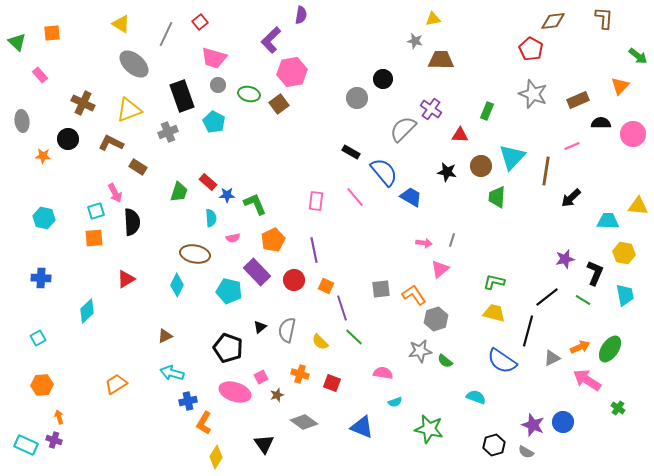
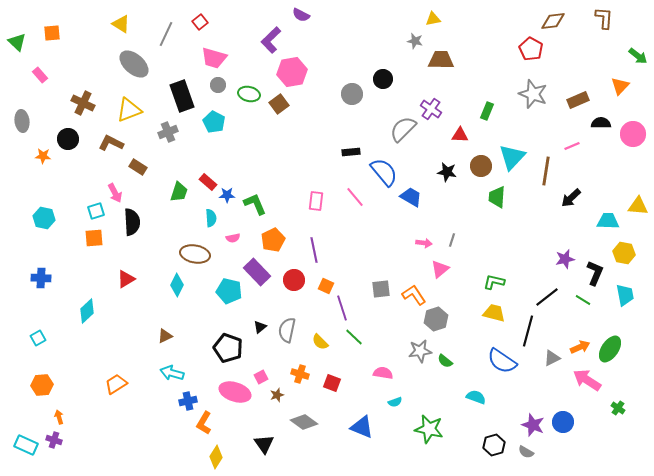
purple semicircle at (301, 15): rotated 108 degrees clockwise
gray circle at (357, 98): moved 5 px left, 4 px up
black rectangle at (351, 152): rotated 36 degrees counterclockwise
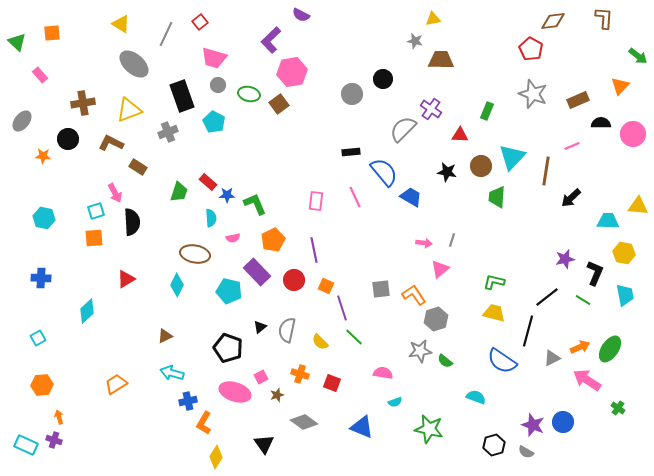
brown cross at (83, 103): rotated 35 degrees counterclockwise
gray ellipse at (22, 121): rotated 45 degrees clockwise
pink line at (355, 197): rotated 15 degrees clockwise
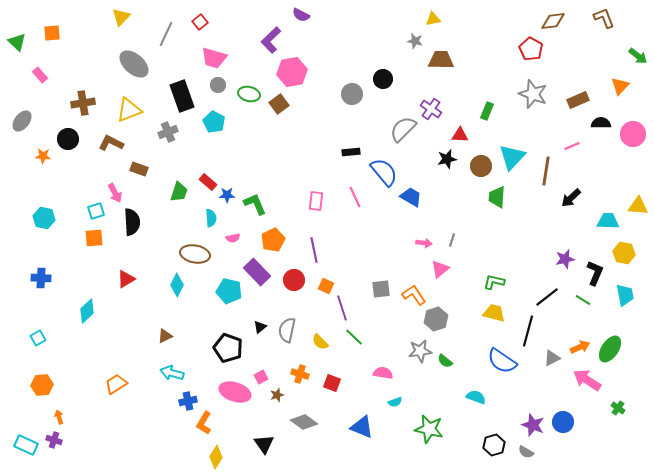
brown L-shape at (604, 18): rotated 25 degrees counterclockwise
yellow triangle at (121, 24): moved 7 px up; rotated 42 degrees clockwise
brown rectangle at (138, 167): moved 1 px right, 2 px down; rotated 12 degrees counterclockwise
black star at (447, 172): moved 13 px up; rotated 24 degrees counterclockwise
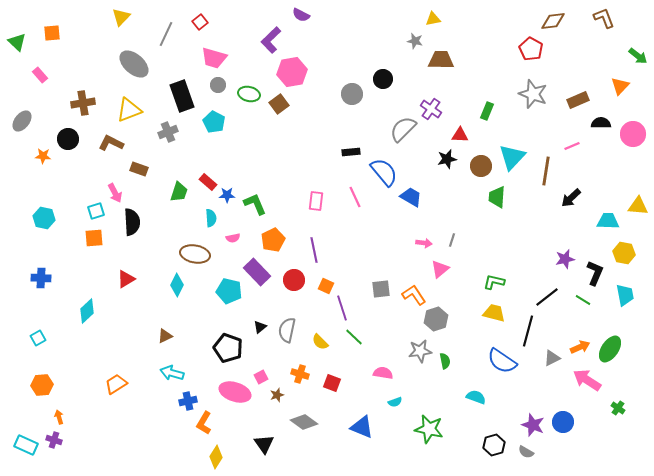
green semicircle at (445, 361): rotated 140 degrees counterclockwise
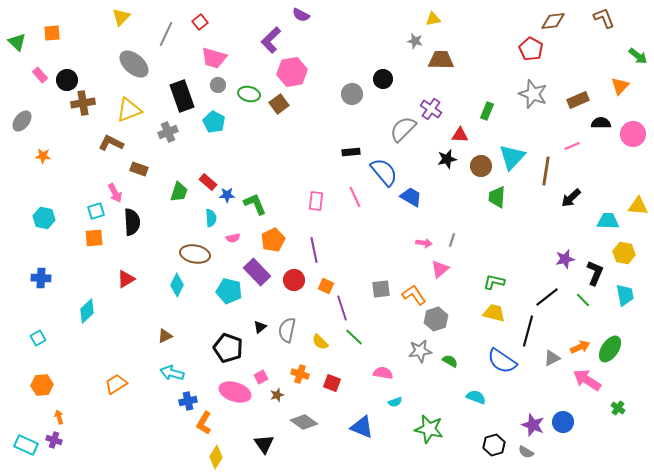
black circle at (68, 139): moved 1 px left, 59 px up
green line at (583, 300): rotated 14 degrees clockwise
green semicircle at (445, 361): moved 5 px right; rotated 49 degrees counterclockwise
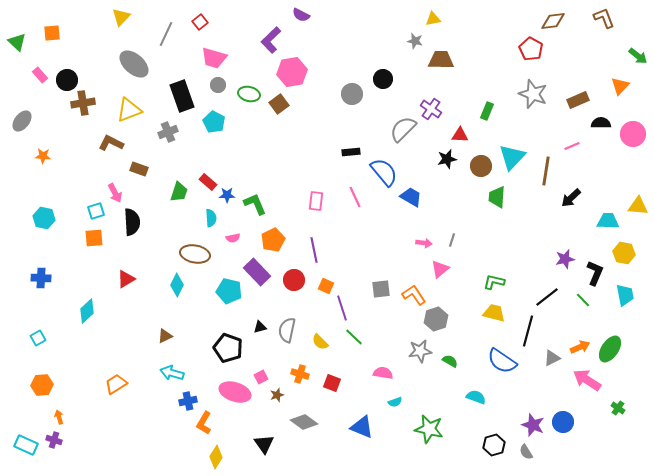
black triangle at (260, 327): rotated 24 degrees clockwise
gray semicircle at (526, 452): rotated 28 degrees clockwise
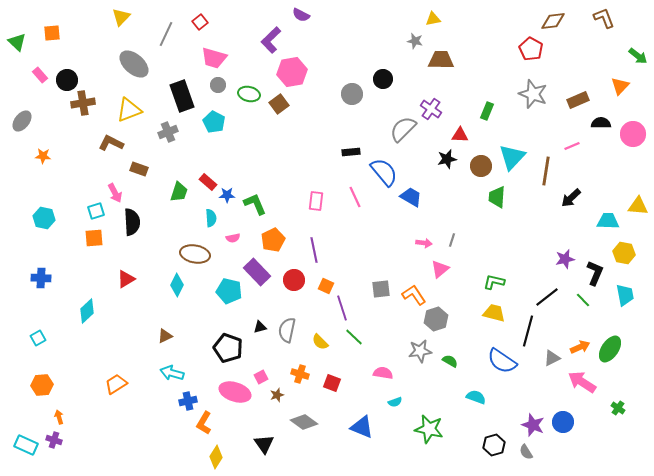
pink arrow at (587, 380): moved 5 px left, 2 px down
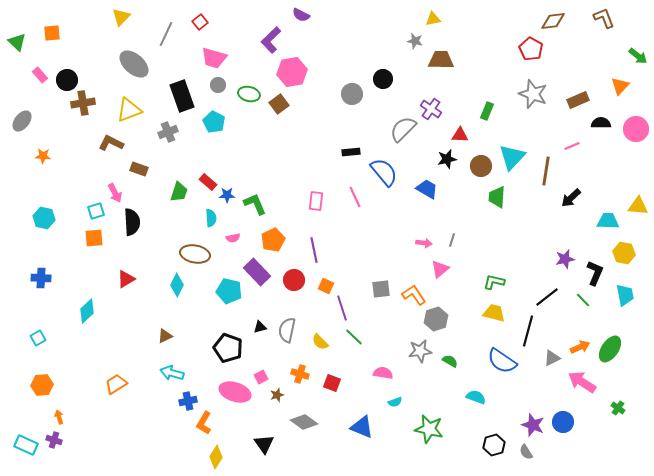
pink circle at (633, 134): moved 3 px right, 5 px up
blue trapezoid at (411, 197): moved 16 px right, 8 px up
